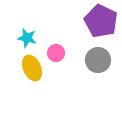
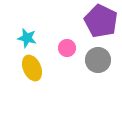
pink circle: moved 11 px right, 5 px up
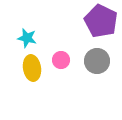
pink circle: moved 6 px left, 12 px down
gray circle: moved 1 px left, 1 px down
yellow ellipse: rotated 15 degrees clockwise
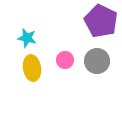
pink circle: moved 4 px right
